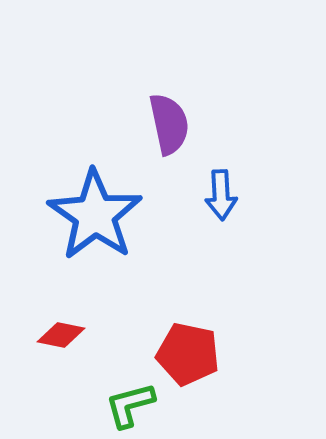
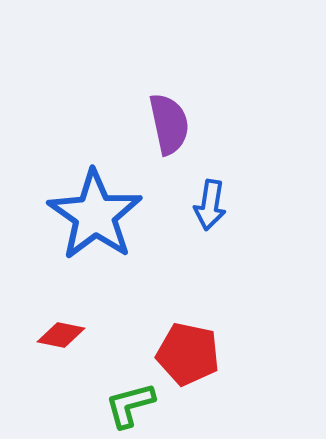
blue arrow: moved 11 px left, 10 px down; rotated 12 degrees clockwise
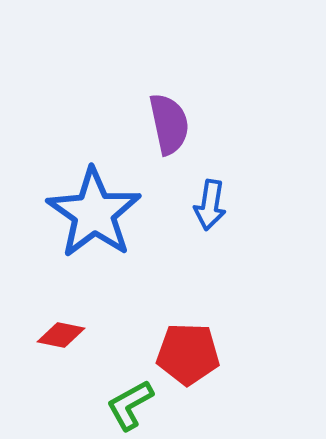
blue star: moved 1 px left, 2 px up
red pentagon: rotated 10 degrees counterclockwise
green L-shape: rotated 14 degrees counterclockwise
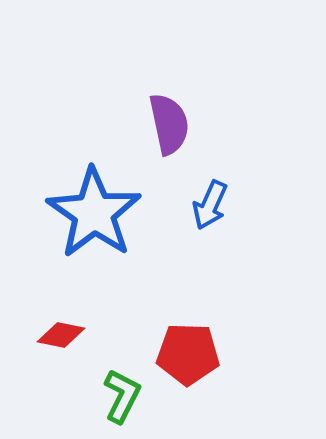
blue arrow: rotated 15 degrees clockwise
green L-shape: moved 8 px left, 9 px up; rotated 146 degrees clockwise
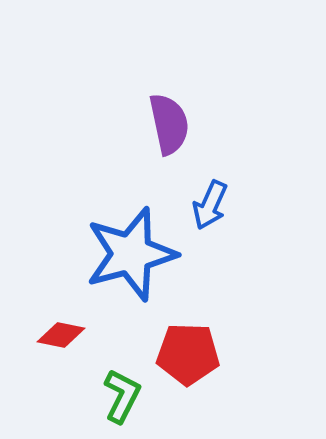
blue star: moved 37 px right, 41 px down; rotated 22 degrees clockwise
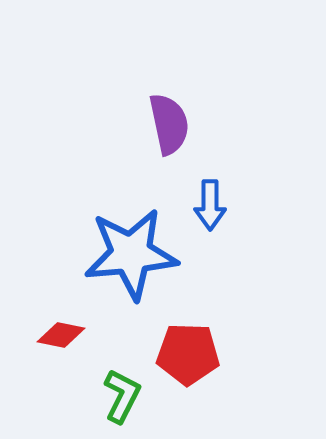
blue arrow: rotated 24 degrees counterclockwise
blue star: rotated 10 degrees clockwise
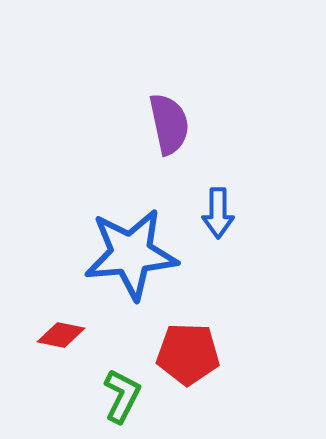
blue arrow: moved 8 px right, 8 px down
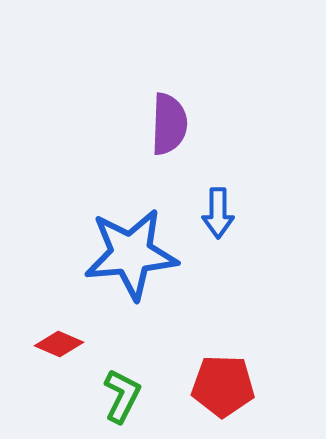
purple semicircle: rotated 14 degrees clockwise
red diamond: moved 2 px left, 9 px down; rotated 12 degrees clockwise
red pentagon: moved 35 px right, 32 px down
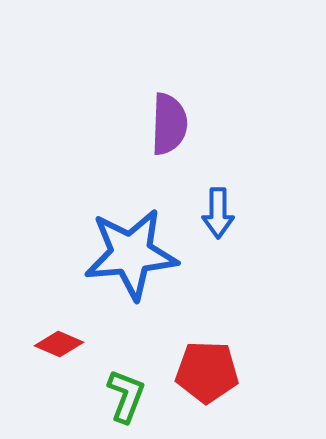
red pentagon: moved 16 px left, 14 px up
green L-shape: moved 4 px right; rotated 6 degrees counterclockwise
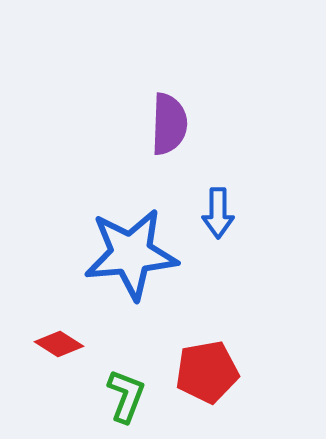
red diamond: rotated 9 degrees clockwise
red pentagon: rotated 12 degrees counterclockwise
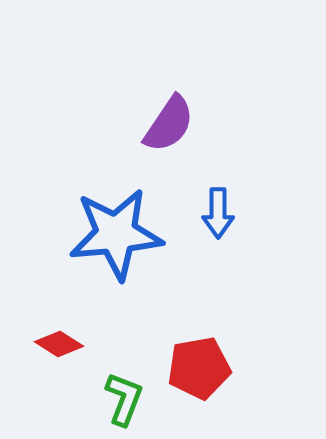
purple semicircle: rotated 32 degrees clockwise
blue star: moved 15 px left, 20 px up
red pentagon: moved 8 px left, 4 px up
green L-shape: moved 2 px left, 3 px down
